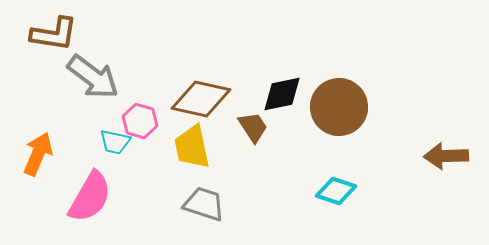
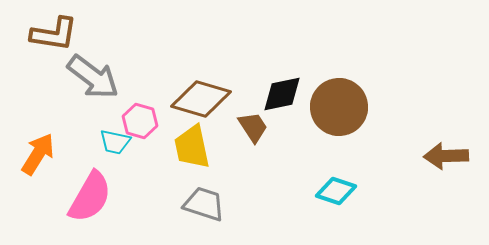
brown diamond: rotated 4 degrees clockwise
orange arrow: rotated 9 degrees clockwise
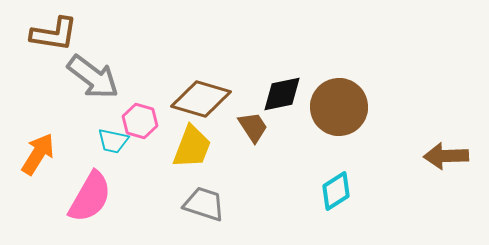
cyan trapezoid: moved 2 px left, 1 px up
yellow trapezoid: rotated 147 degrees counterclockwise
cyan diamond: rotated 51 degrees counterclockwise
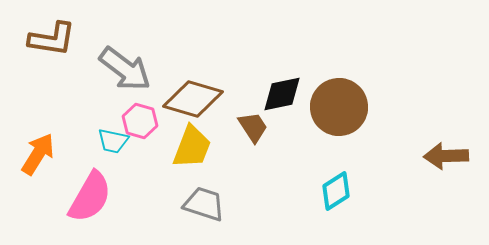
brown L-shape: moved 2 px left, 5 px down
gray arrow: moved 32 px right, 8 px up
brown diamond: moved 8 px left
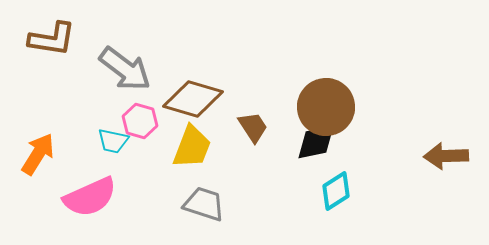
black diamond: moved 34 px right, 48 px down
brown circle: moved 13 px left
pink semicircle: rotated 36 degrees clockwise
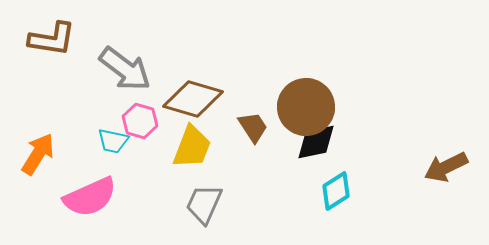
brown circle: moved 20 px left
brown arrow: moved 11 px down; rotated 24 degrees counterclockwise
gray trapezoid: rotated 84 degrees counterclockwise
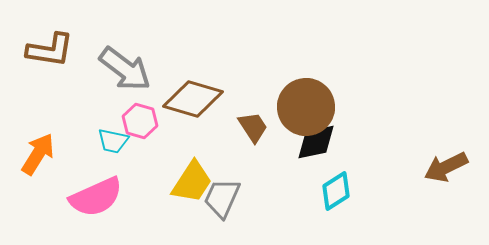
brown L-shape: moved 2 px left, 11 px down
yellow trapezoid: moved 35 px down; rotated 12 degrees clockwise
pink semicircle: moved 6 px right
gray trapezoid: moved 18 px right, 6 px up
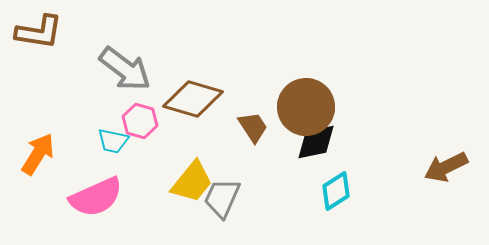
brown L-shape: moved 11 px left, 18 px up
yellow trapezoid: rotated 6 degrees clockwise
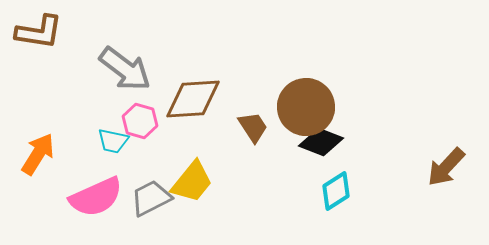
brown diamond: rotated 20 degrees counterclockwise
black diamond: moved 5 px right; rotated 33 degrees clockwise
brown arrow: rotated 21 degrees counterclockwise
gray trapezoid: moved 71 px left; rotated 39 degrees clockwise
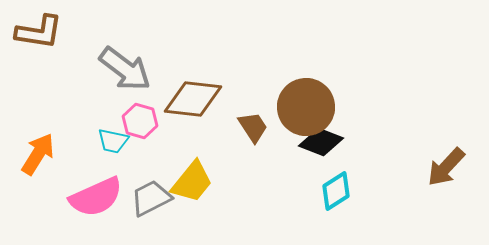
brown diamond: rotated 10 degrees clockwise
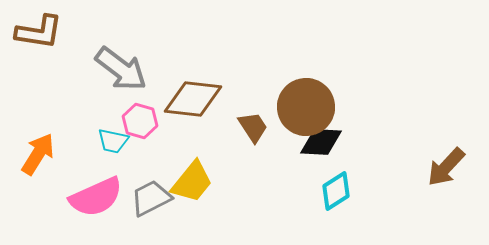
gray arrow: moved 4 px left
black diamond: rotated 18 degrees counterclockwise
